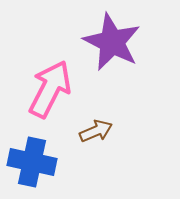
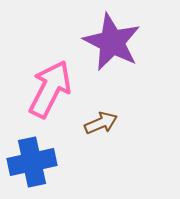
brown arrow: moved 5 px right, 8 px up
blue cross: rotated 24 degrees counterclockwise
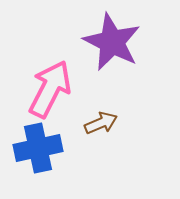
blue cross: moved 6 px right, 14 px up
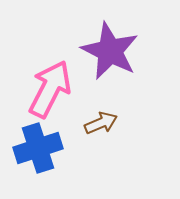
purple star: moved 2 px left, 9 px down
blue cross: rotated 6 degrees counterclockwise
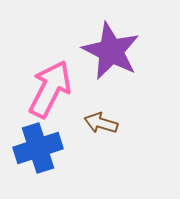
purple star: moved 1 px right
brown arrow: rotated 140 degrees counterclockwise
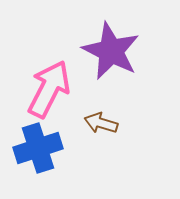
pink arrow: moved 1 px left
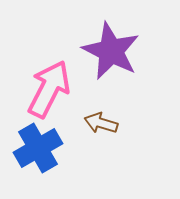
blue cross: rotated 12 degrees counterclockwise
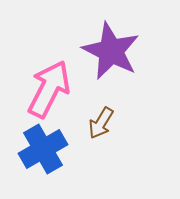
brown arrow: rotated 76 degrees counterclockwise
blue cross: moved 5 px right, 1 px down
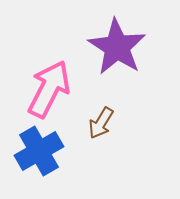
purple star: moved 6 px right, 4 px up; rotated 6 degrees clockwise
blue cross: moved 4 px left, 2 px down
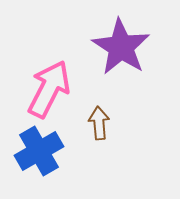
purple star: moved 4 px right
brown arrow: moved 2 px left; rotated 144 degrees clockwise
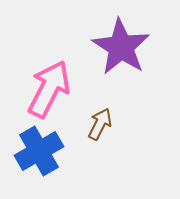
brown arrow: moved 1 px right, 1 px down; rotated 32 degrees clockwise
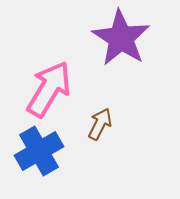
purple star: moved 9 px up
pink arrow: rotated 4 degrees clockwise
